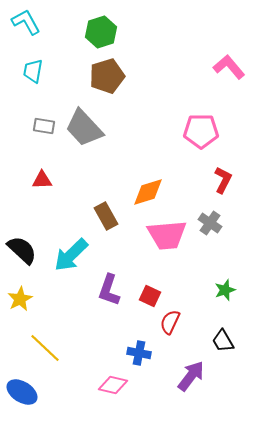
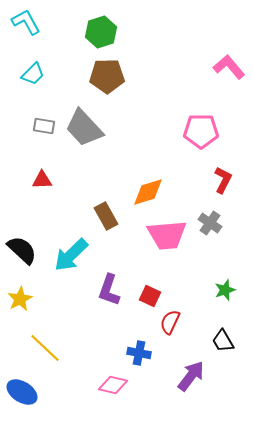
cyan trapezoid: moved 3 px down; rotated 145 degrees counterclockwise
brown pentagon: rotated 16 degrees clockwise
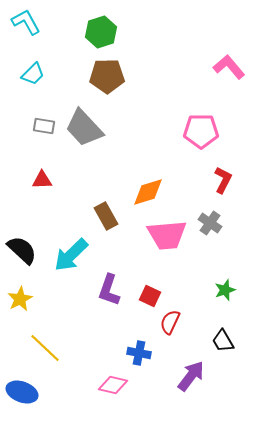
blue ellipse: rotated 12 degrees counterclockwise
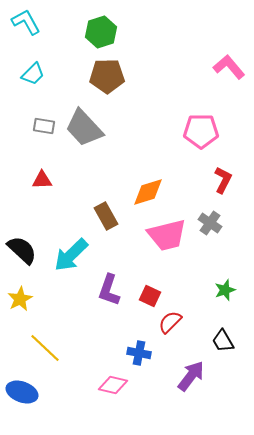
pink trapezoid: rotated 9 degrees counterclockwise
red semicircle: rotated 20 degrees clockwise
